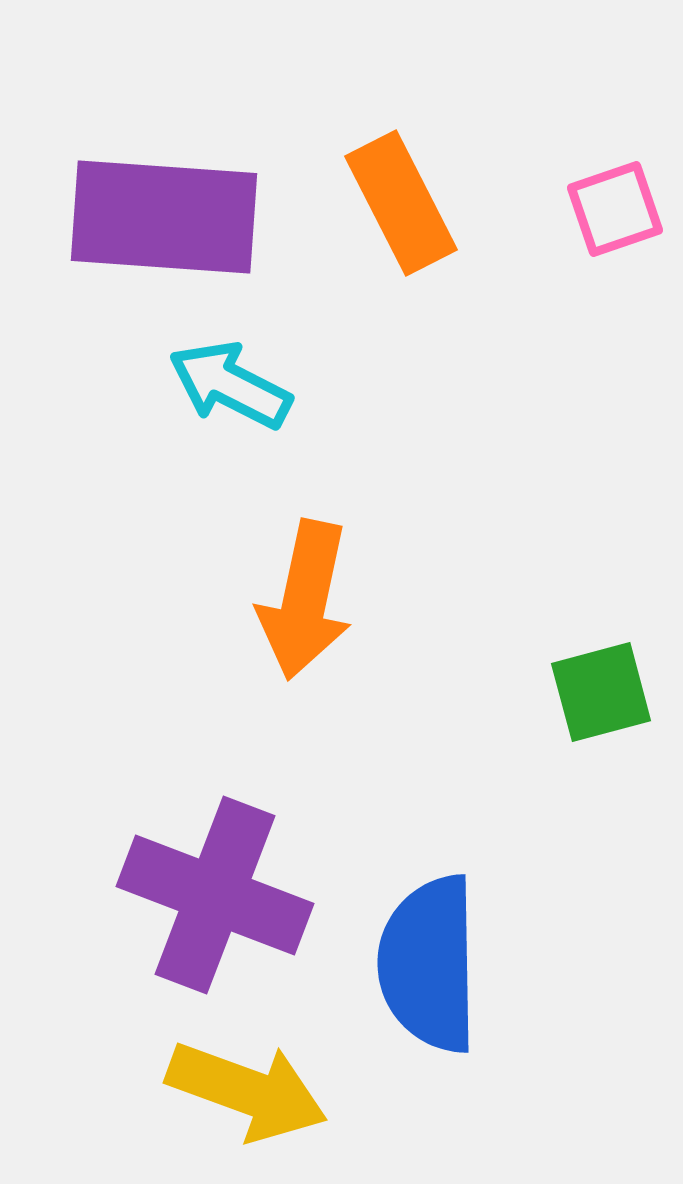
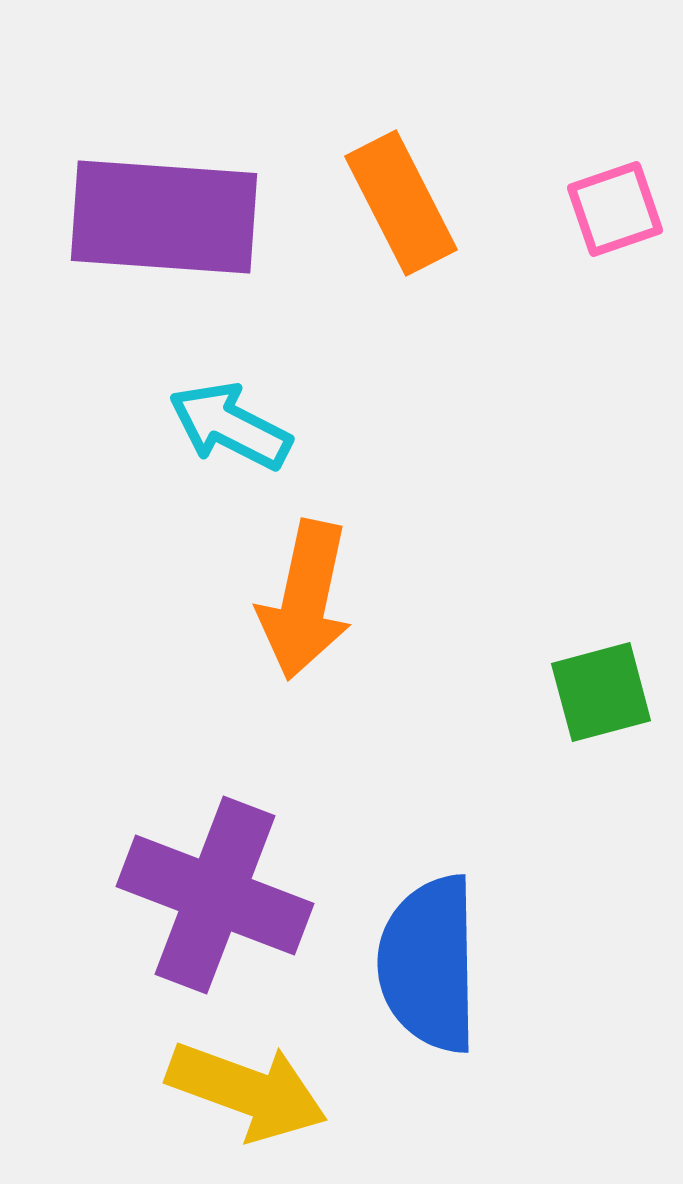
cyan arrow: moved 41 px down
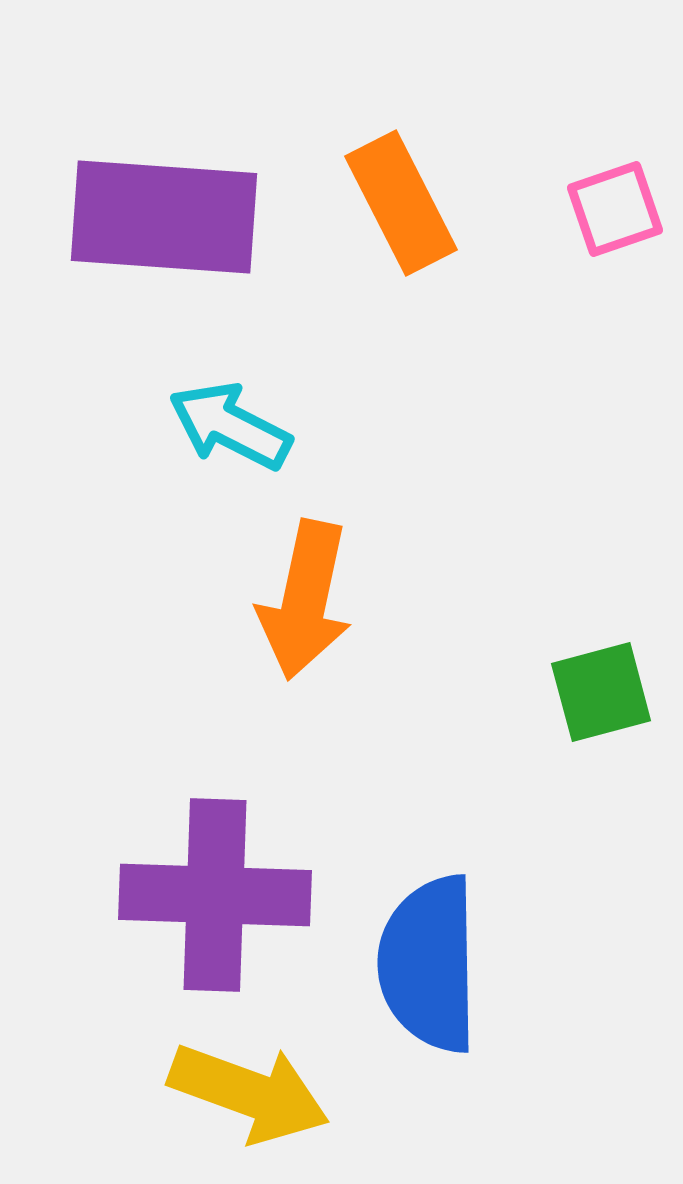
purple cross: rotated 19 degrees counterclockwise
yellow arrow: moved 2 px right, 2 px down
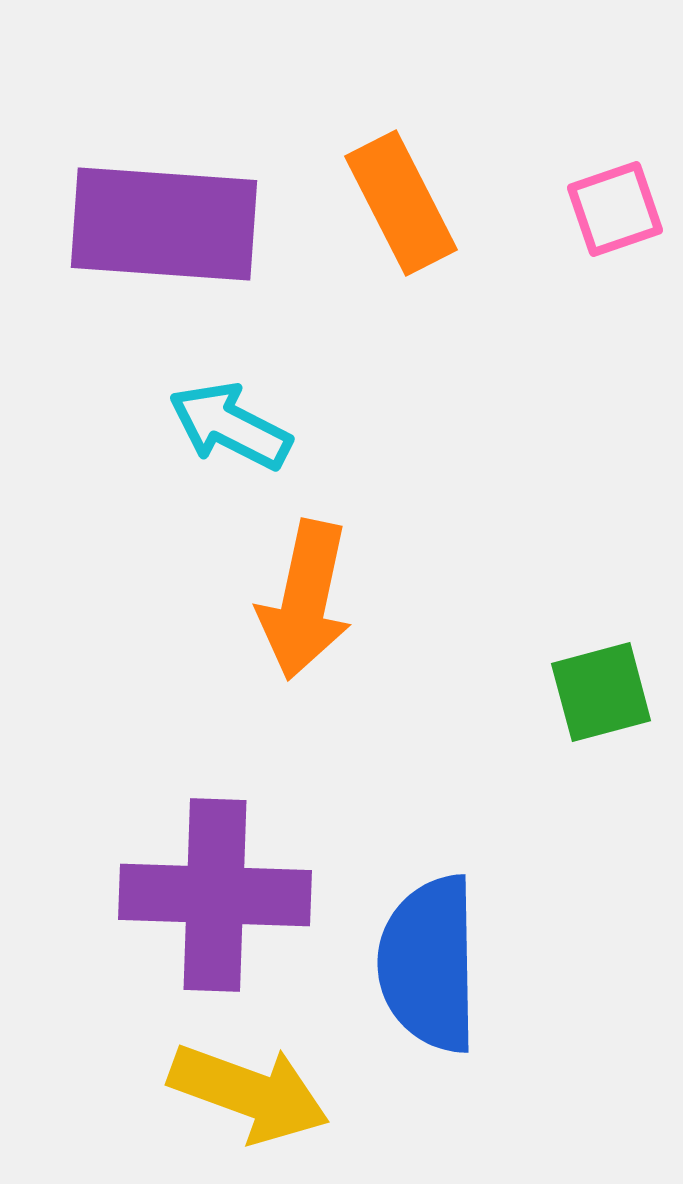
purple rectangle: moved 7 px down
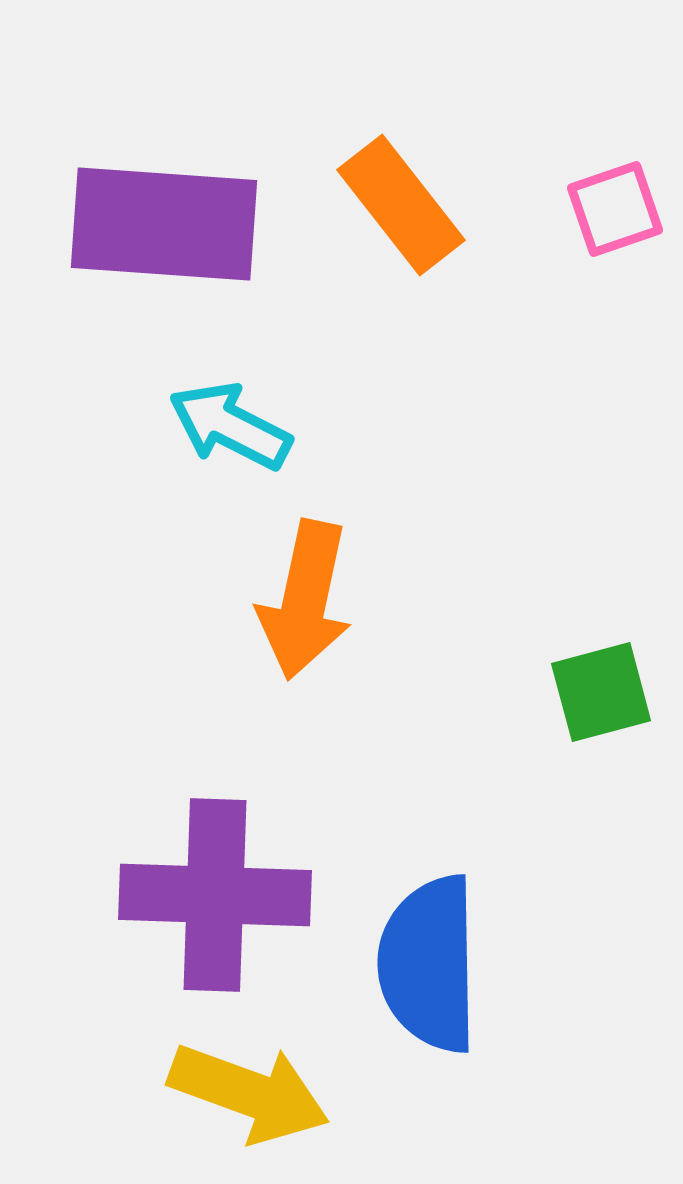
orange rectangle: moved 2 px down; rotated 11 degrees counterclockwise
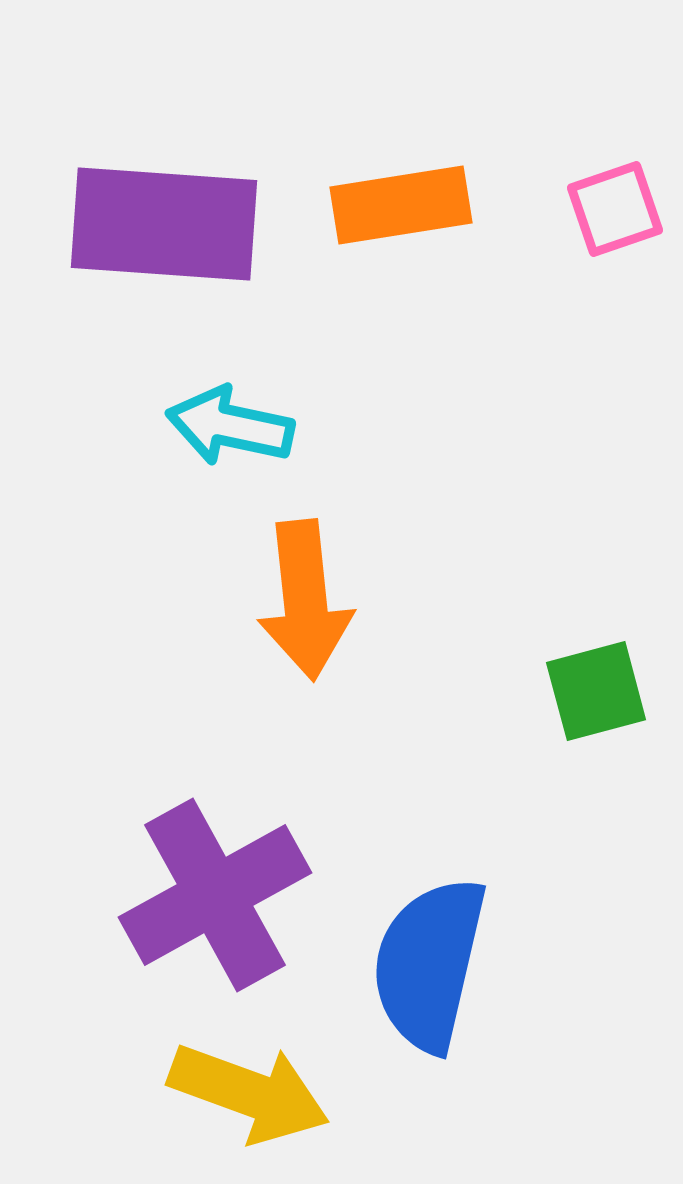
orange rectangle: rotated 61 degrees counterclockwise
cyan arrow: rotated 15 degrees counterclockwise
orange arrow: rotated 18 degrees counterclockwise
green square: moved 5 px left, 1 px up
purple cross: rotated 31 degrees counterclockwise
blue semicircle: rotated 14 degrees clockwise
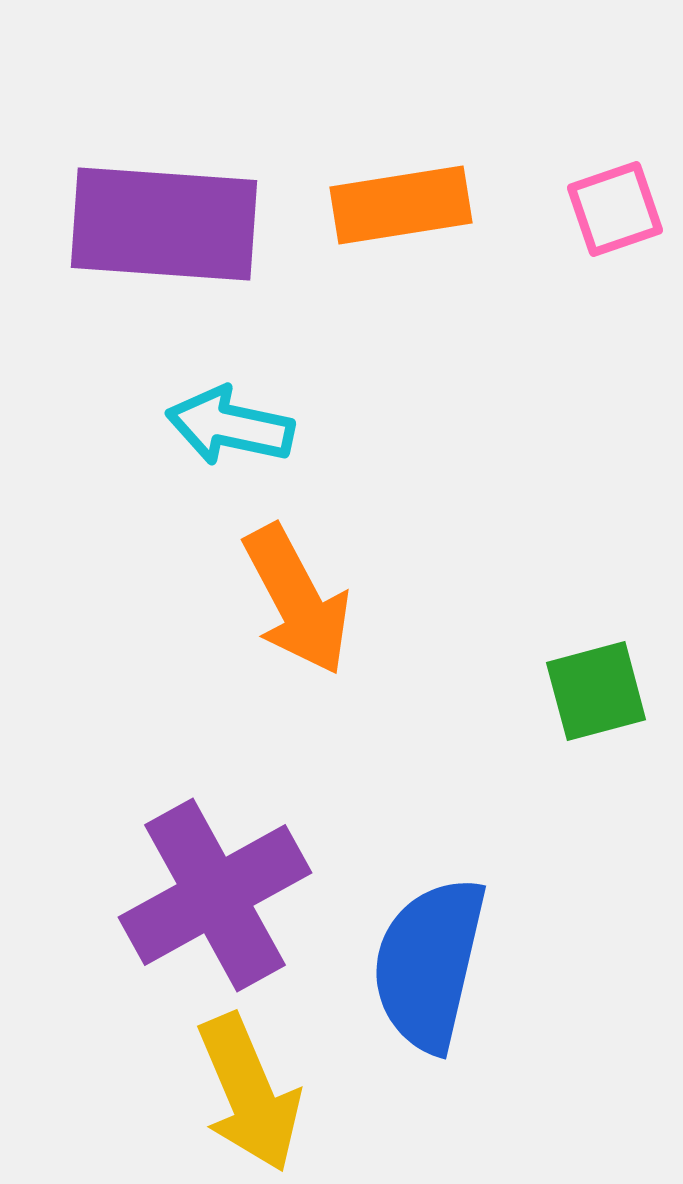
orange arrow: moved 8 px left; rotated 22 degrees counterclockwise
yellow arrow: rotated 47 degrees clockwise
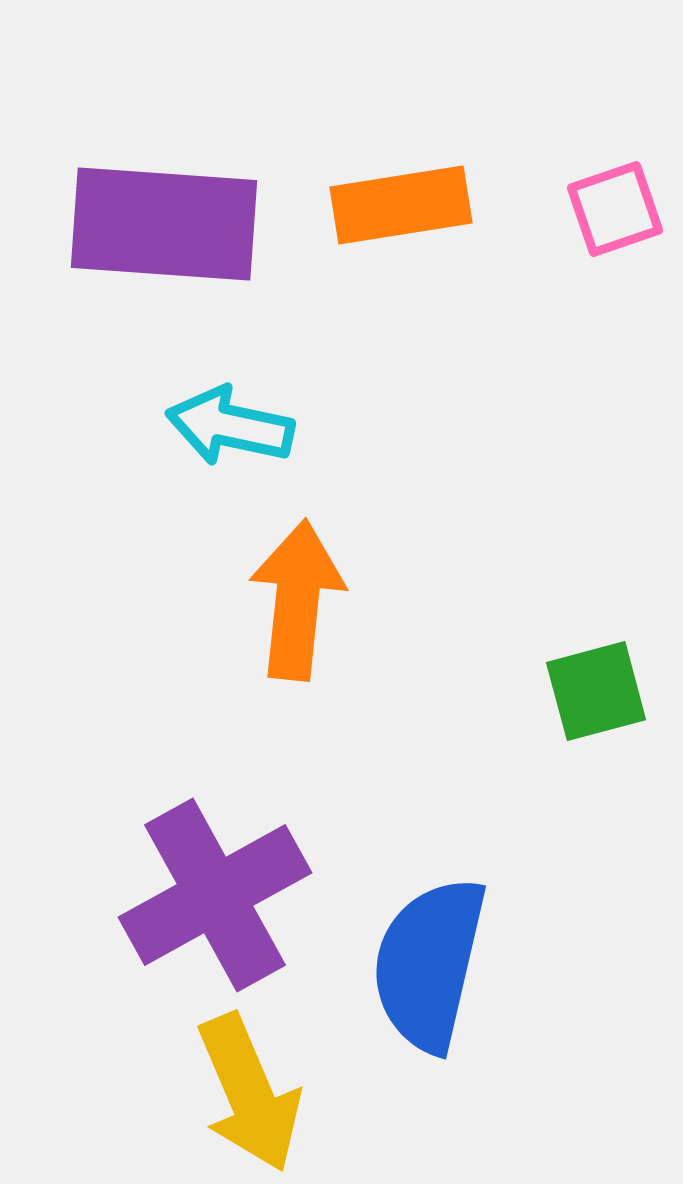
orange arrow: rotated 146 degrees counterclockwise
